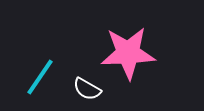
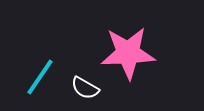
white semicircle: moved 2 px left, 1 px up
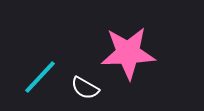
cyan line: rotated 9 degrees clockwise
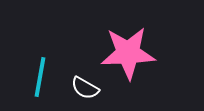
cyan line: rotated 33 degrees counterclockwise
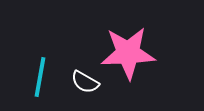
white semicircle: moved 6 px up
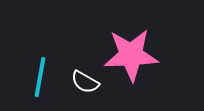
pink star: moved 3 px right, 2 px down
